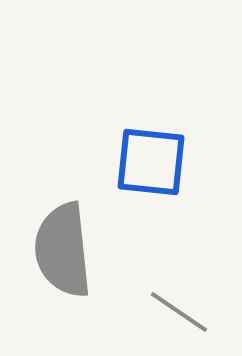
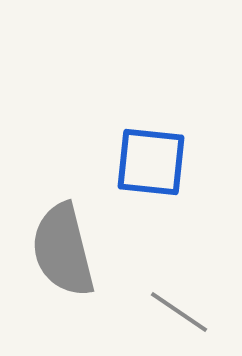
gray semicircle: rotated 8 degrees counterclockwise
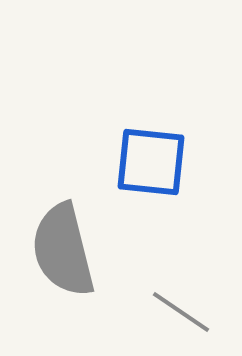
gray line: moved 2 px right
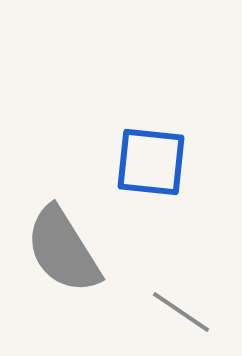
gray semicircle: rotated 18 degrees counterclockwise
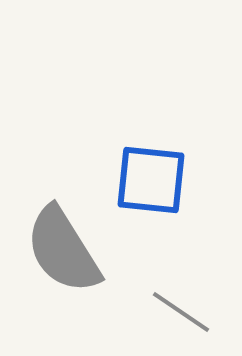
blue square: moved 18 px down
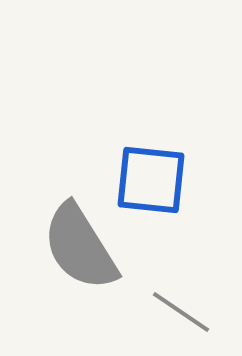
gray semicircle: moved 17 px right, 3 px up
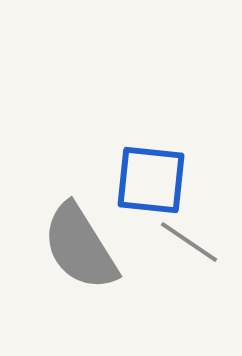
gray line: moved 8 px right, 70 px up
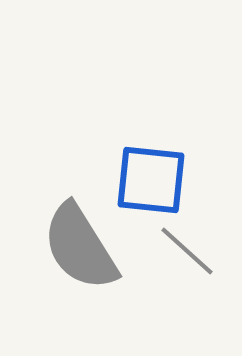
gray line: moved 2 px left, 9 px down; rotated 8 degrees clockwise
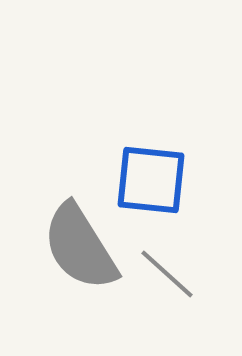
gray line: moved 20 px left, 23 px down
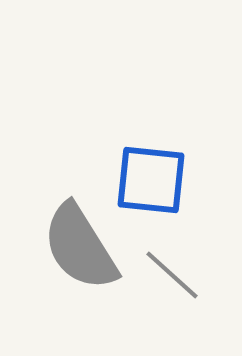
gray line: moved 5 px right, 1 px down
